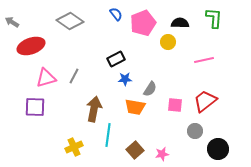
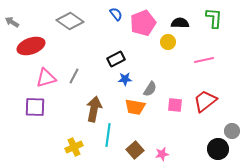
gray circle: moved 37 px right
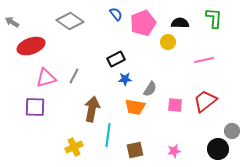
brown arrow: moved 2 px left
brown square: rotated 30 degrees clockwise
pink star: moved 12 px right, 3 px up
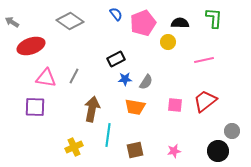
pink triangle: rotated 25 degrees clockwise
gray semicircle: moved 4 px left, 7 px up
black circle: moved 2 px down
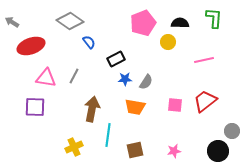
blue semicircle: moved 27 px left, 28 px down
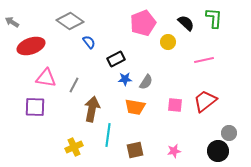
black semicircle: moved 6 px right; rotated 42 degrees clockwise
gray line: moved 9 px down
gray circle: moved 3 px left, 2 px down
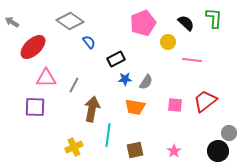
red ellipse: moved 2 px right, 1 px down; rotated 24 degrees counterclockwise
pink line: moved 12 px left; rotated 18 degrees clockwise
pink triangle: rotated 10 degrees counterclockwise
pink star: rotated 24 degrees counterclockwise
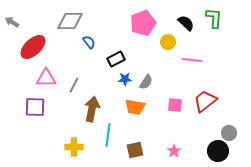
gray diamond: rotated 36 degrees counterclockwise
yellow cross: rotated 24 degrees clockwise
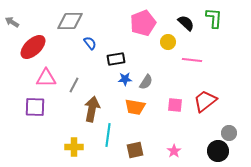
blue semicircle: moved 1 px right, 1 px down
black rectangle: rotated 18 degrees clockwise
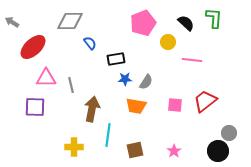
gray line: moved 3 px left; rotated 42 degrees counterclockwise
orange trapezoid: moved 1 px right, 1 px up
